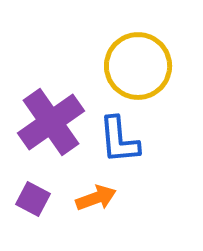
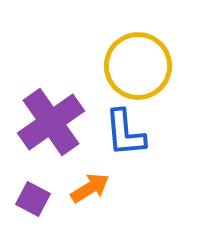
blue L-shape: moved 6 px right, 7 px up
orange arrow: moved 6 px left, 10 px up; rotated 12 degrees counterclockwise
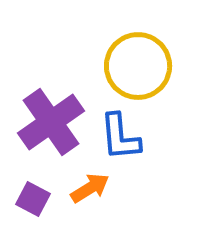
blue L-shape: moved 5 px left, 4 px down
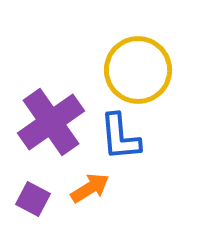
yellow circle: moved 4 px down
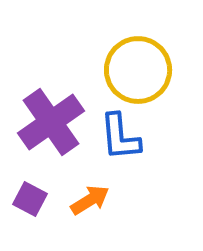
orange arrow: moved 12 px down
purple square: moved 3 px left
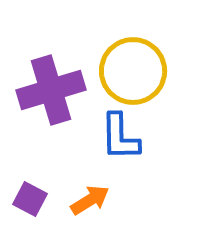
yellow circle: moved 5 px left, 1 px down
purple cross: moved 32 px up; rotated 18 degrees clockwise
blue L-shape: rotated 4 degrees clockwise
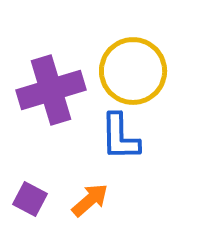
orange arrow: rotated 9 degrees counterclockwise
